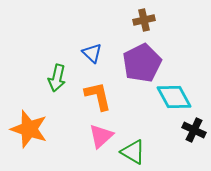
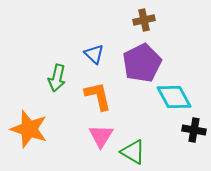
blue triangle: moved 2 px right, 1 px down
black cross: rotated 15 degrees counterclockwise
pink triangle: rotated 16 degrees counterclockwise
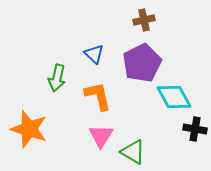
black cross: moved 1 px right, 1 px up
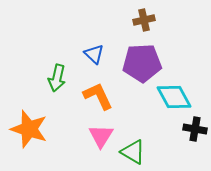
purple pentagon: rotated 24 degrees clockwise
orange L-shape: rotated 12 degrees counterclockwise
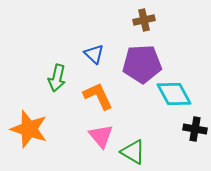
purple pentagon: moved 1 px down
cyan diamond: moved 3 px up
pink triangle: rotated 12 degrees counterclockwise
